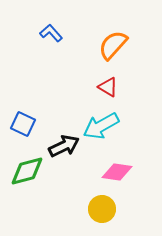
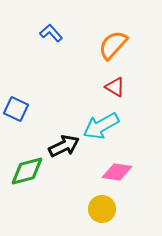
red triangle: moved 7 px right
blue square: moved 7 px left, 15 px up
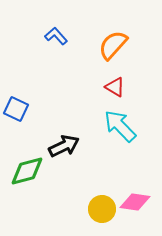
blue L-shape: moved 5 px right, 3 px down
cyan arrow: moved 19 px right; rotated 75 degrees clockwise
pink diamond: moved 18 px right, 30 px down
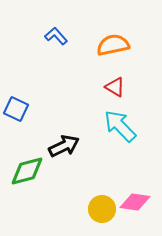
orange semicircle: rotated 36 degrees clockwise
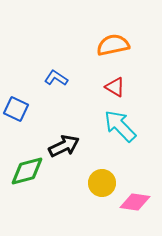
blue L-shape: moved 42 px down; rotated 15 degrees counterclockwise
yellow circle: moved 26 px up
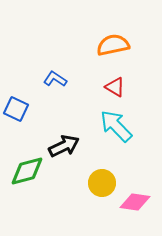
blue L-shape: moved 1 px left, 1 px down
cyan arrow: moved 4 px left
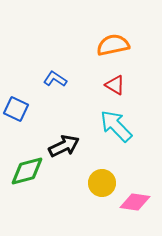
red triangle: moved 2 px up
